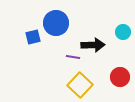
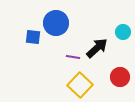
blue square: rotated 21 degrees clockwise
black arrow: moved 4 px right, 3 px down; rotated 40 degrees counterclockwise
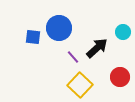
blue circle: moved 3 px right, 5 px down
purple line: rotated 40 degrees clockwise
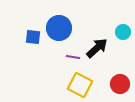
purple line: rotated 40 degrees counterclockwise
red circle: moved 7 px down
yellow square: rotated 15 degrees counterclockwise
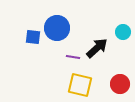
blue circle: moved 2 px left
yellow square: rotated 15 degrees counterclockwise
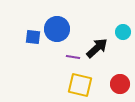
blue circle: moved 1 px down
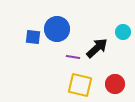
red circle: moved 5 px left
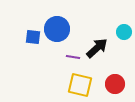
cyan circle: moved 1 px right
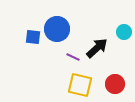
purple line: rotated 16 degrees clockwise
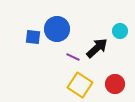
cyan circle: moved 4 px left, 1 px up
yellow square: rotated 20 degrees clockwise
